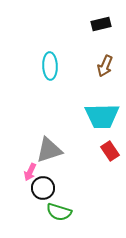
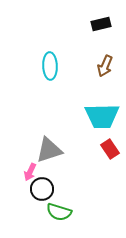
red rectangle: moved 2 px up
black circle: moved 1 px left, 1 px down
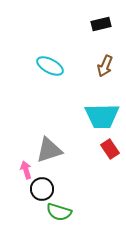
cyan ellipse: rotated 60 degrees counterclockwise
pink arrow: moved 4 px left, 2 px up; rotated 138 degrees clockwise
